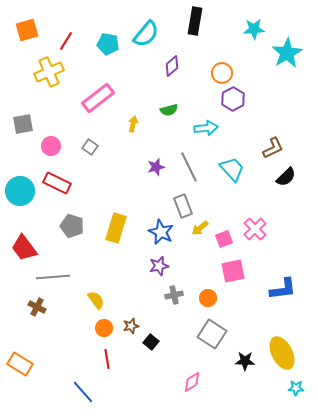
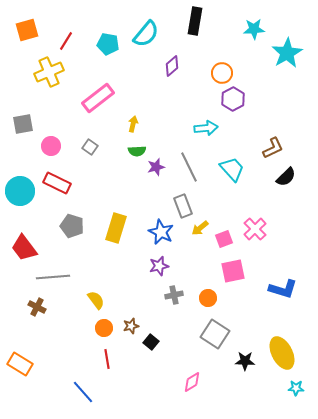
green semicircle at (169, 110): moved 32 px left, 41 px down; rotated 12 degrees clockwise
blue L-shape at (283, 289): rotated 24 degrees clockwise
gray square at (212, 334): moved 3 px right
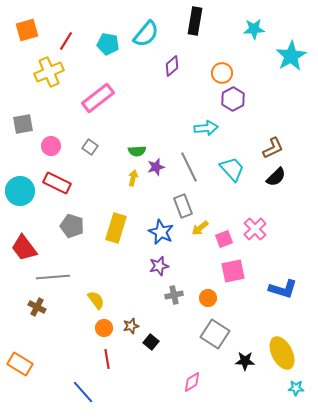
cyan star at (287, 53): moved 4 px right, 3 px down
yellow arrow at (133, 124): moved 54 px down
black semicircle at (286, 177): moved 10 px left
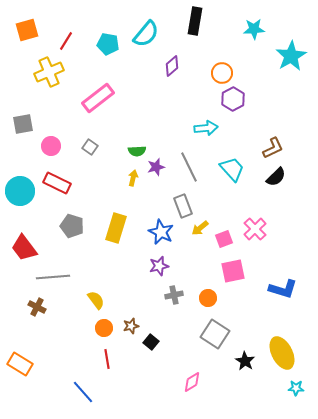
black star at (245, 361): rotated 30 degrees clockwise
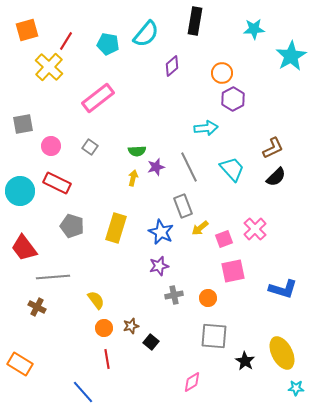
yellow cross at (49, 72): moved 5 px up; rotated 24 degrees counterclockwise
gray square at (215, 334): moved 1 px left, 2 px down; rotated 28 degrees counterclockwise
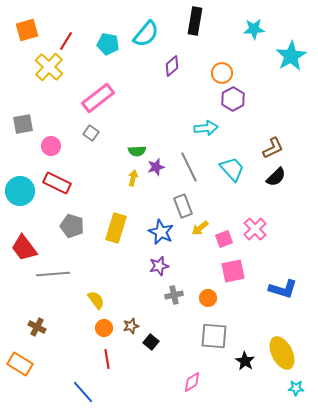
gray square at (90, 147): moved 1 px right, 14 px up
gray line at (53, 277): moved 3 px up
brown cross at (37, 307): moved 20 px down
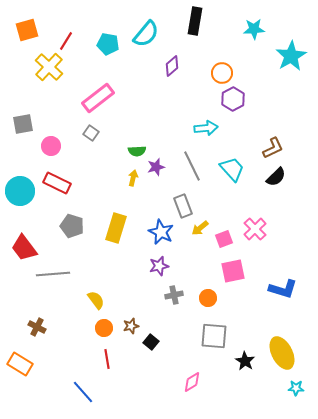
gray line at (189, 167): moved 3 px right, 1 px up
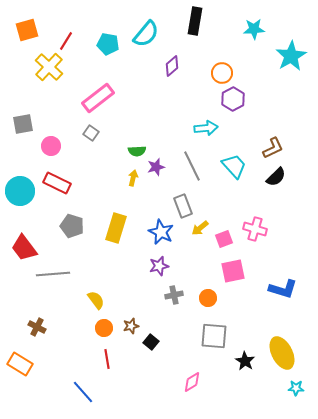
cyan trapezoid at (232, 169): moved 2 px right, 3 px up
pink cross at (255, 229): rotated 30 degrees counterclockwise
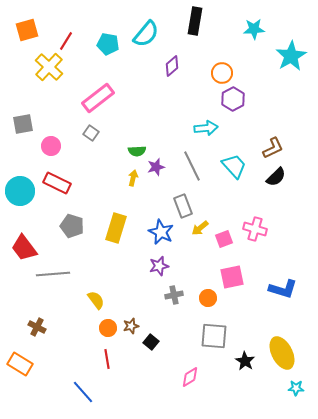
pink square at (233, 271): moved 1 px left, 6 px down
orange circle at (104, 328): moved 4 px right
pink diamond at (192, 382): moved 2 px left, 5 px up
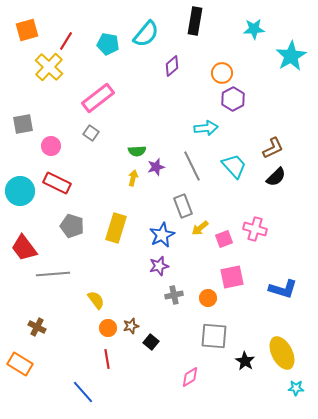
blue star at (161, 232): moved 1 px right, 3 px down; rotated 20 degrees clockwise
